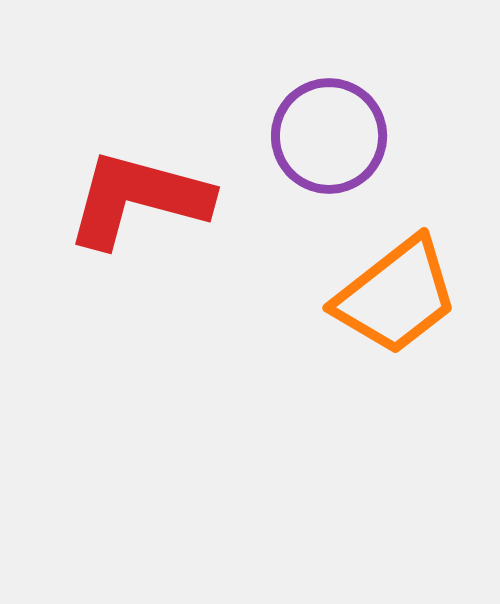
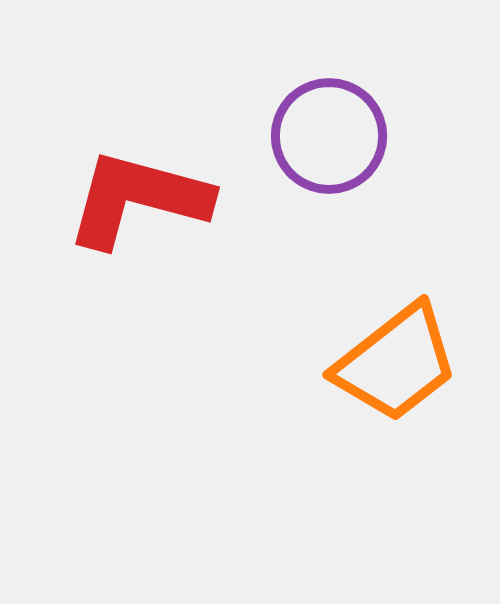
orange trapezoid: moved 67 px down
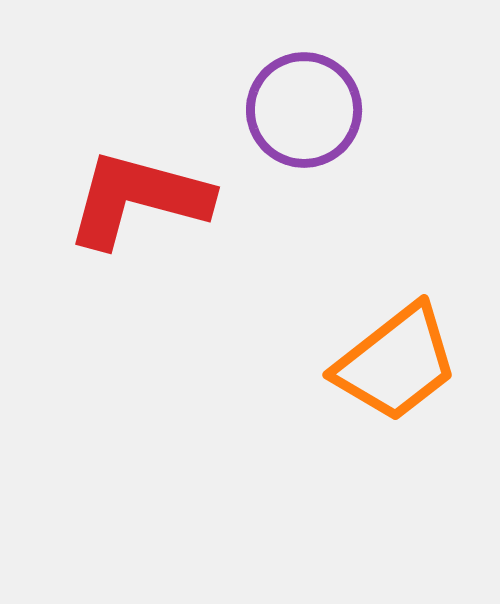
purple circle: moved 25 px left, 26 px up
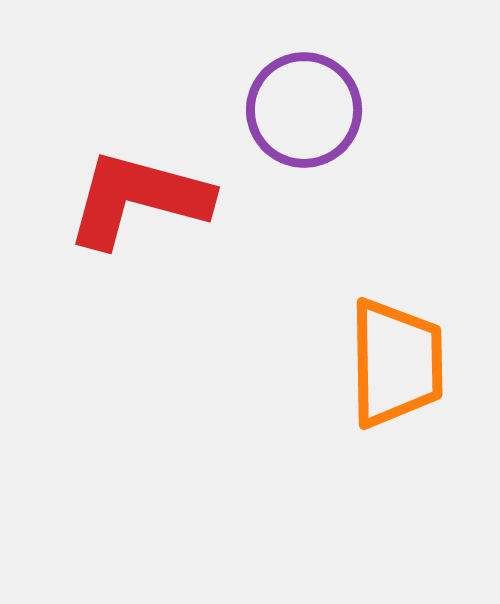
orange trapezoid: rotated 53 degrees counterclockwise
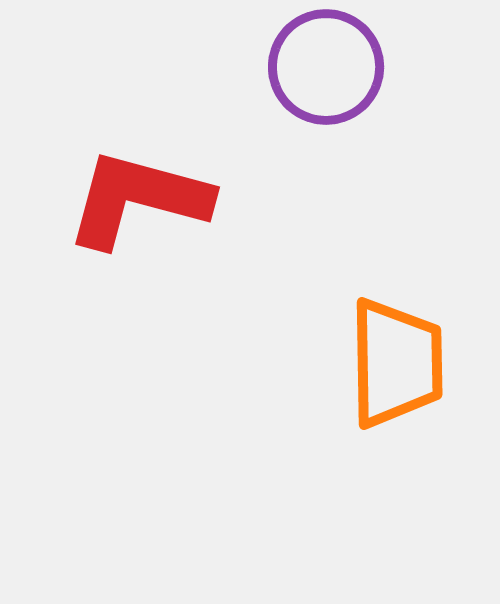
purple circle: moved 22 px right, 43 px up
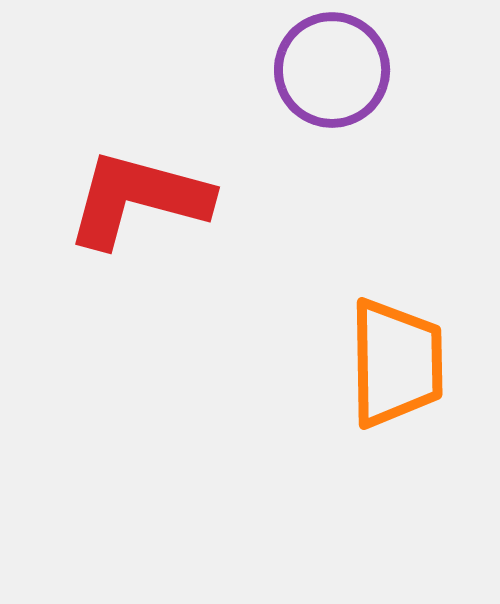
purple circle: moved 6 px right, 3 px down
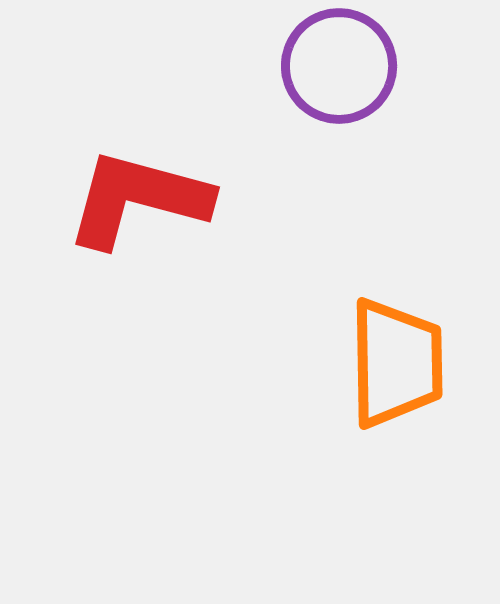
purple circle: moved 7 px right, 4 px up
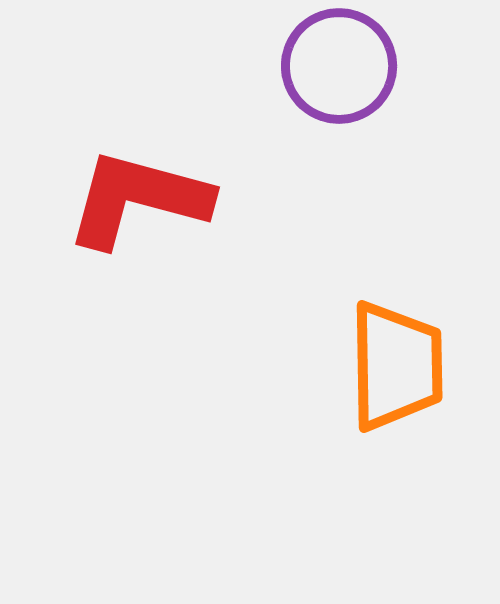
orange trapezoid: moved 3 px down
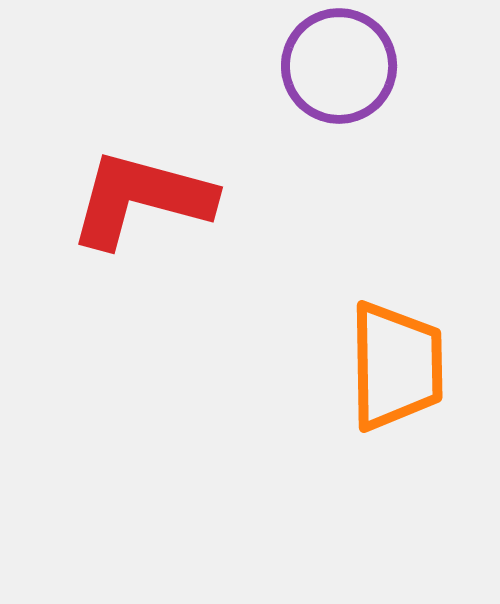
red L-shape: moved 3 px right
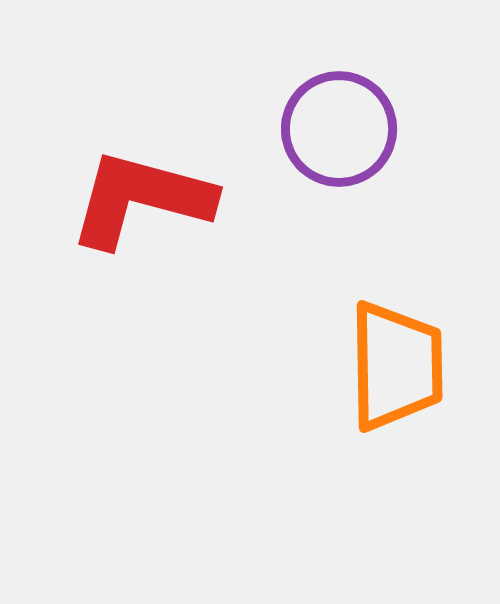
purple circle: moved 63 px down
